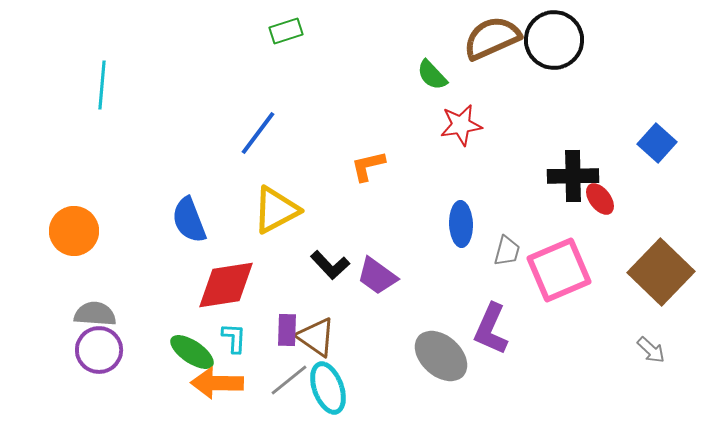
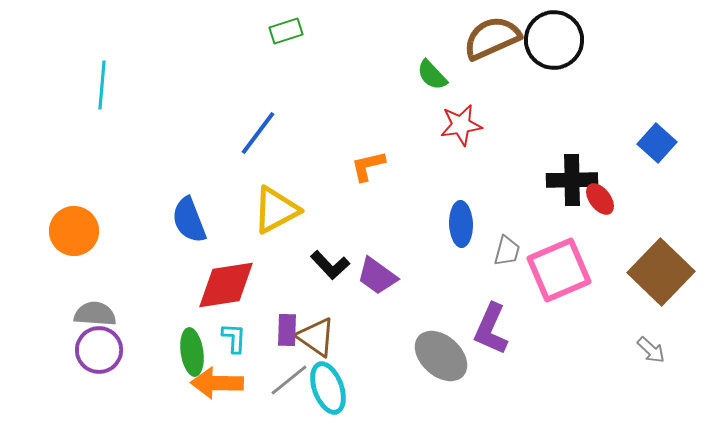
black cross: moved 1 px left, 4 px down
green ellipse: rotated 48 degrees clockwise
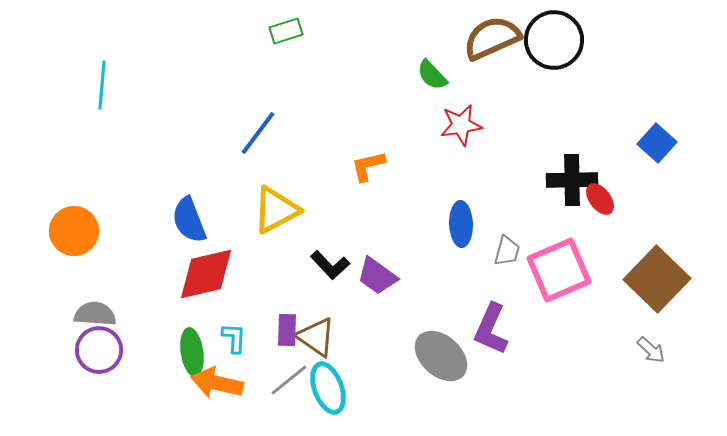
brown square: moved 4 px left, 7 px down
red diamond: moved 20 px left, 11 px up; rotated 4 degrees counterclockwise
orange arrow: rotated 12 degrees clockwise
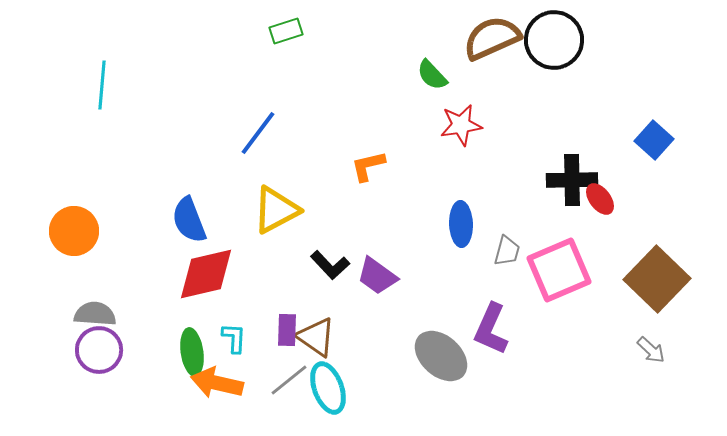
blue square: moved 3 px left, 3 px up
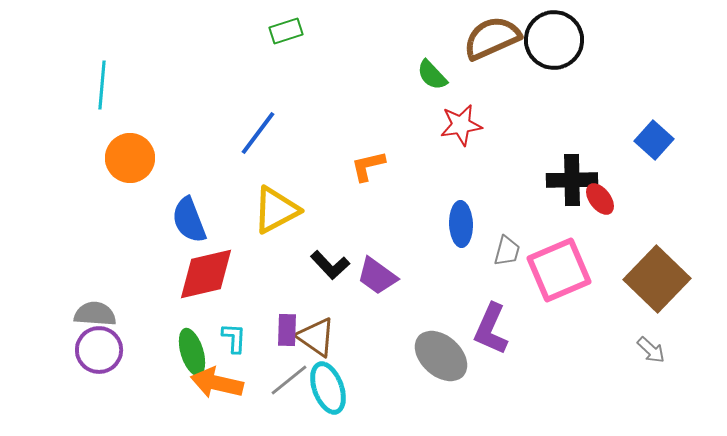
orange circle: moved 56 px right, 73 px up
green ellipse: rotated 9 degrees counterclockwise
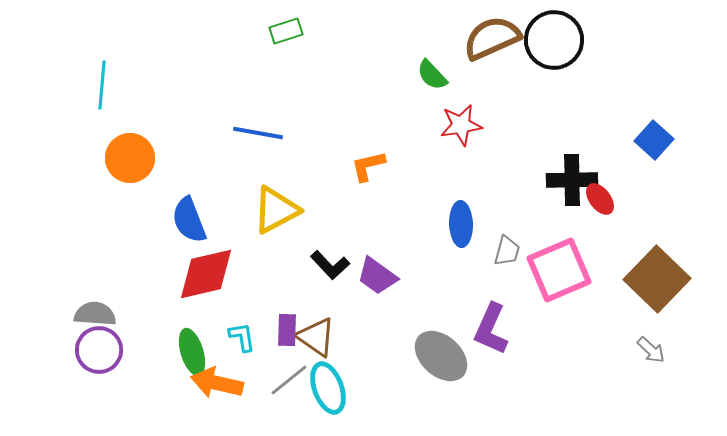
blue line: rotated 63 degrees clockwise
cyan L-shape: moved 8 px right, 1 px up; rotated 12 degrees counterclockwise
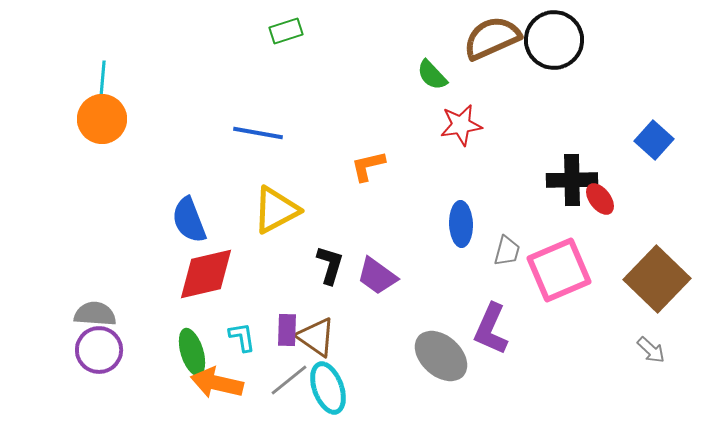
orange circle: moved 28 px left, 39 px up
black L-shape: rotated 120 degrees counterclockwise
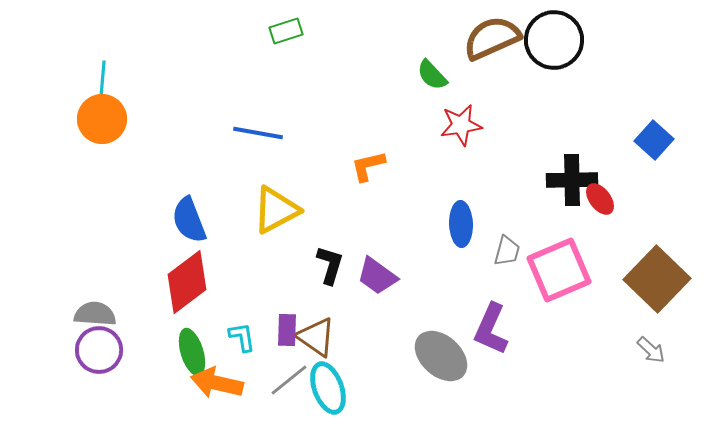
red diamond: moved 19 px left, 8 px down; rotated 24 degrees counterclockwise
